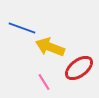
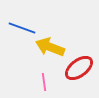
pink line: rotated 24 degrees clockwise
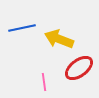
blue line: rotated 32 degrees counterclockwise
yellow arrow: moved 9 px right, 8 px up
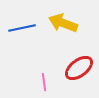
yellow arrow: moved 4 px right, 16 px up
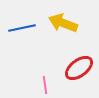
pink line: moved 1 px right, 3 px down
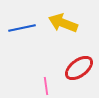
pink line: moved 1 px right, 1 px down
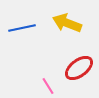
yellow arrow: moved 4 px right
pink line: moved 2 px right; rotated 24 degrees counterclockwise
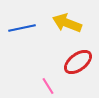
red ellipse: moved 1 px left, 6 px up
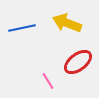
pink line: moved 5 px up
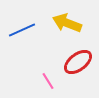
blue line: moved 2 px down; rotated 12 degrees counterclockwise
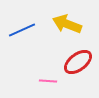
yellow arrow: moved 1 px down
pink line: rotated 54 degrees counterclockwise
